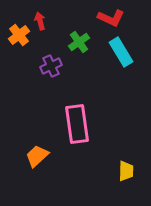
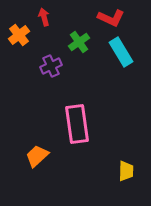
red arrow: moved 4 px right, 4 px up
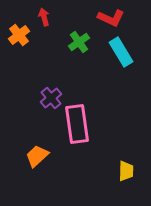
purple cross: moved 32 px down; rotated 15 degrees counterclockwise
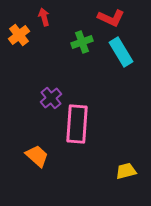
green cross: moved 3 px right; rotated 15 degrees clockwise
pink rectangle: rotated 12 degrees clockwise
orange trapezoid: rotated 85 degrees clockwise
yellow trapezoid: rotated 105 degrees counterclockwise
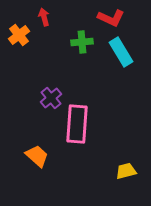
green cross: rotated 15 degrees clockwise
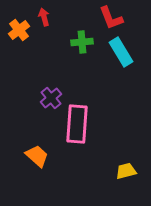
red L-shape: rotated 44 degrees clockwise
orange cross: moved 5 px up
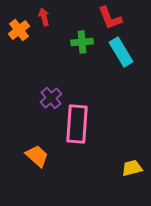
red L-shape: moved 1 px left
yellow trapezoid: moved 6 px right, 3 px up
